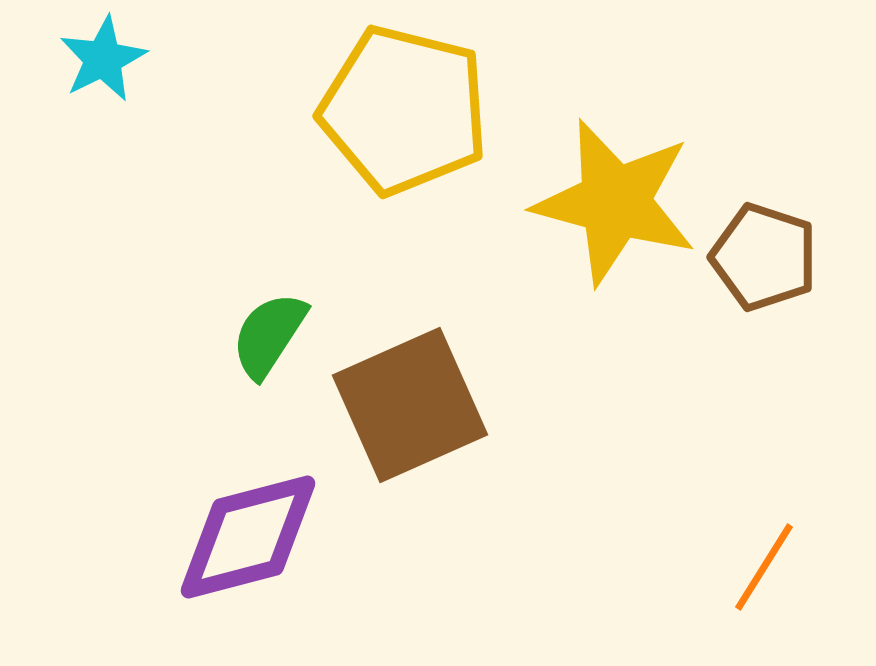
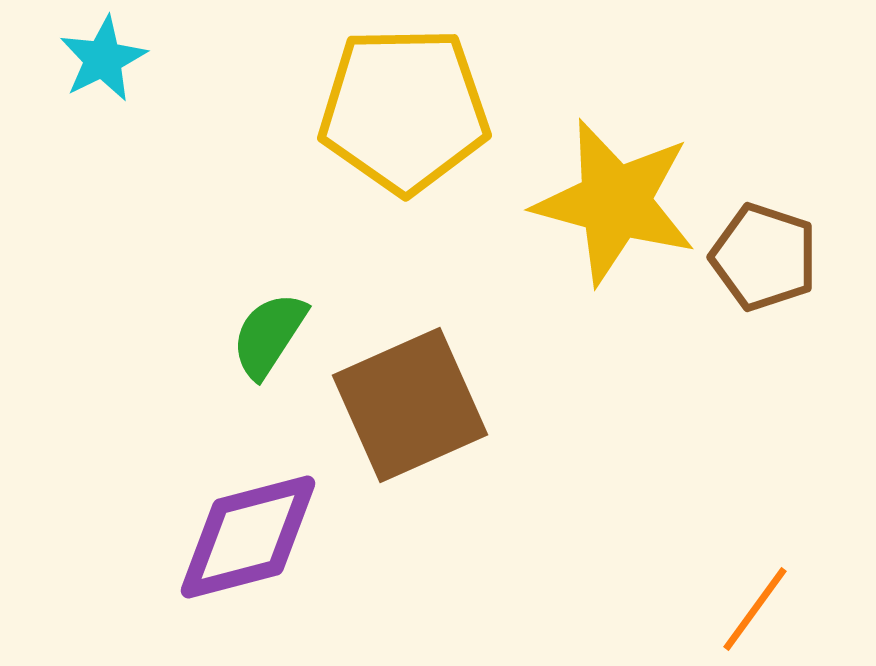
yellow pentagon: rotated 15 degrees counterclockwise
orange line: moved 9 px left, 42 px down; rotated 4 degrees clockwise
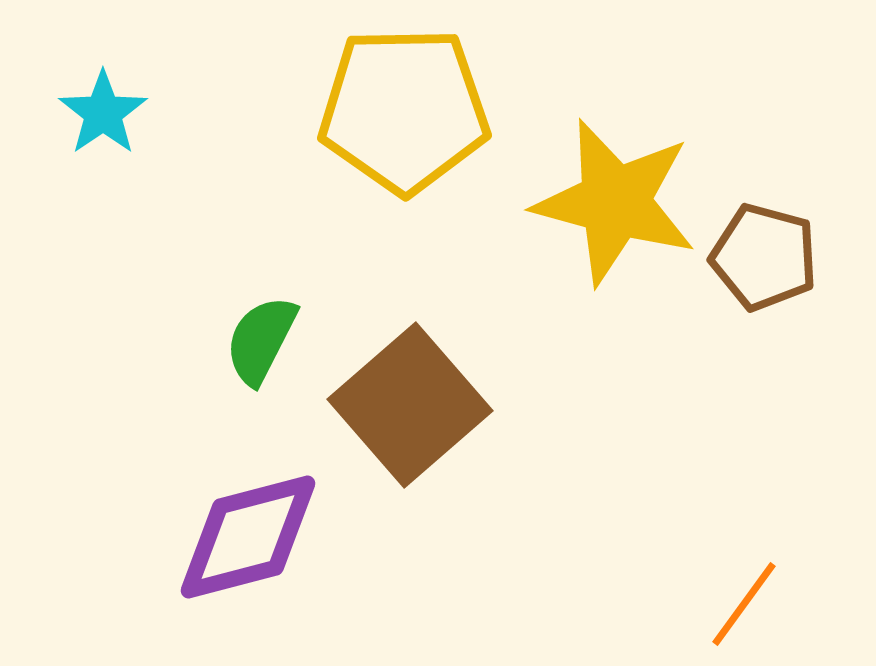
cyan star: moved 54 px down; rotated 8 degrees counterclockwise
brown pentagon: rotated 3 degrees counterclockwise
green semicircle: moved 8 px left, 5 px down; rotated 6 degrees counterclockwise
brown square: rotated 17 degrees counterclockwise
orange line: moved 11 px left, 5 px up
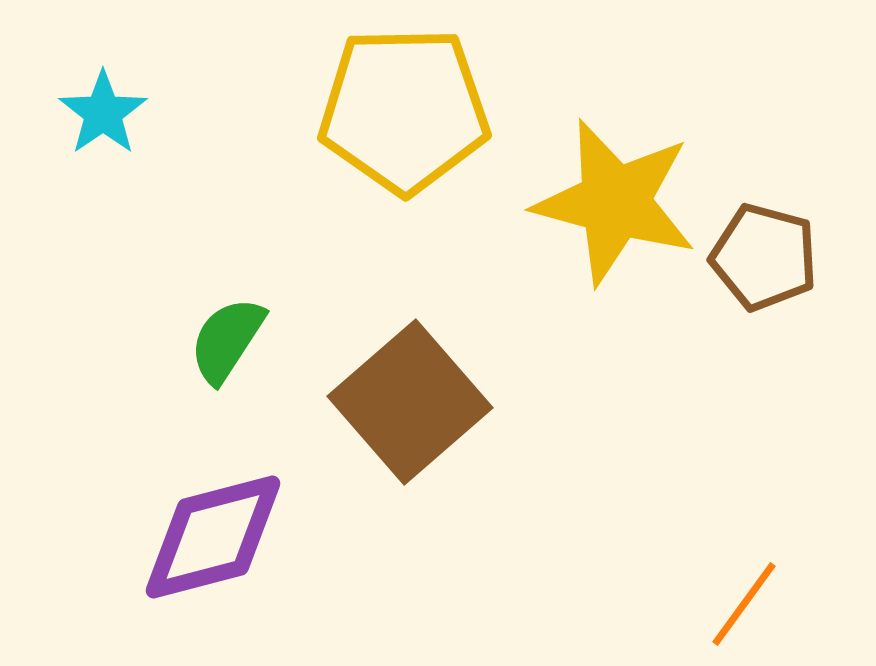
green semicircle: moved 34 px left; rotated 6 degrees clockwise
brown square: moved 3 px up
purple diamond: moved 35 px left
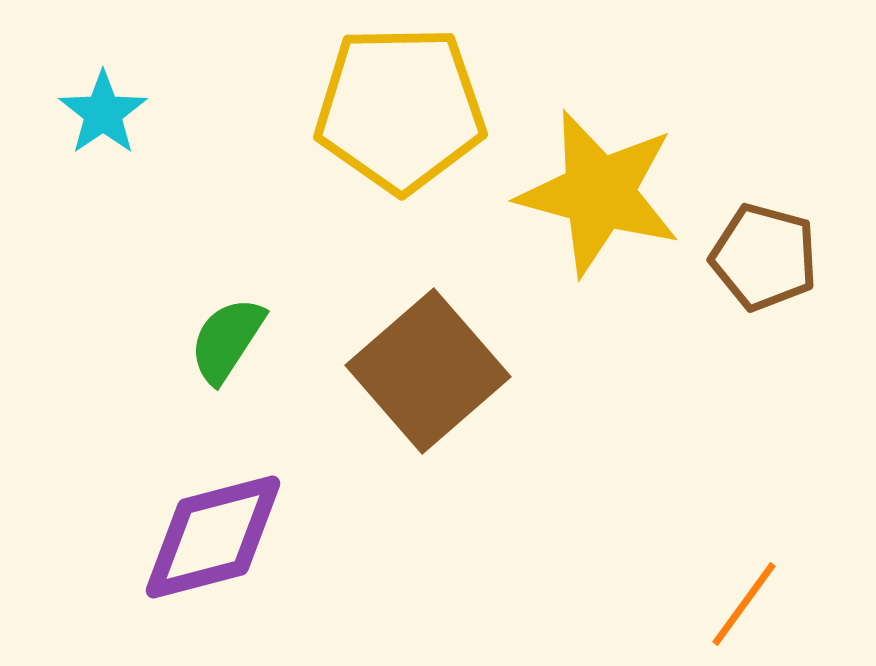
yellow pentagon: moved 4 px left, 1 px up
yellow star: moved 16 px left, 9 px up
brown square: moved 18 px right, 31 px up
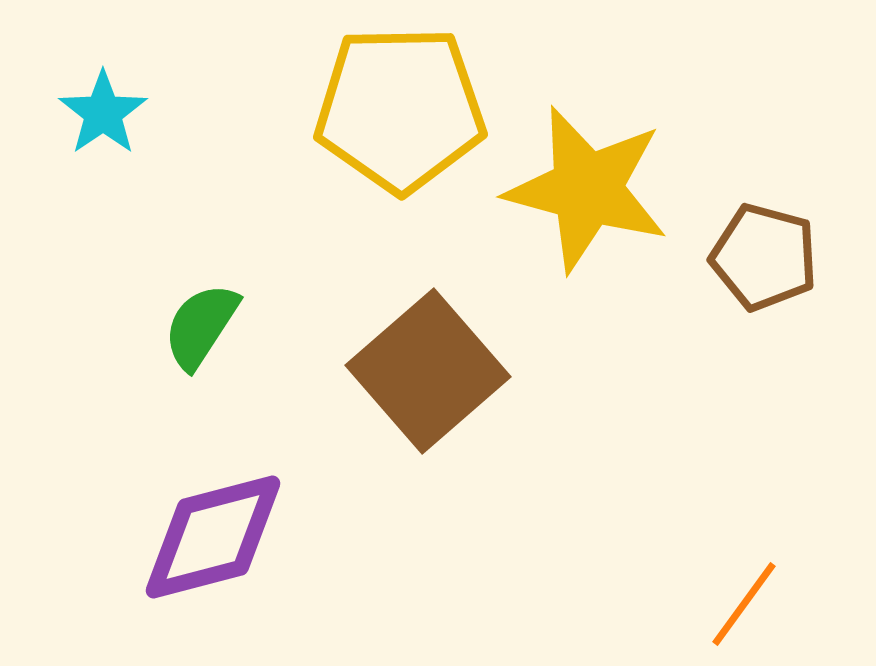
yellow star: moved 12 px left, 4 px up
green semicircle: moved 26 px left, 14 px up
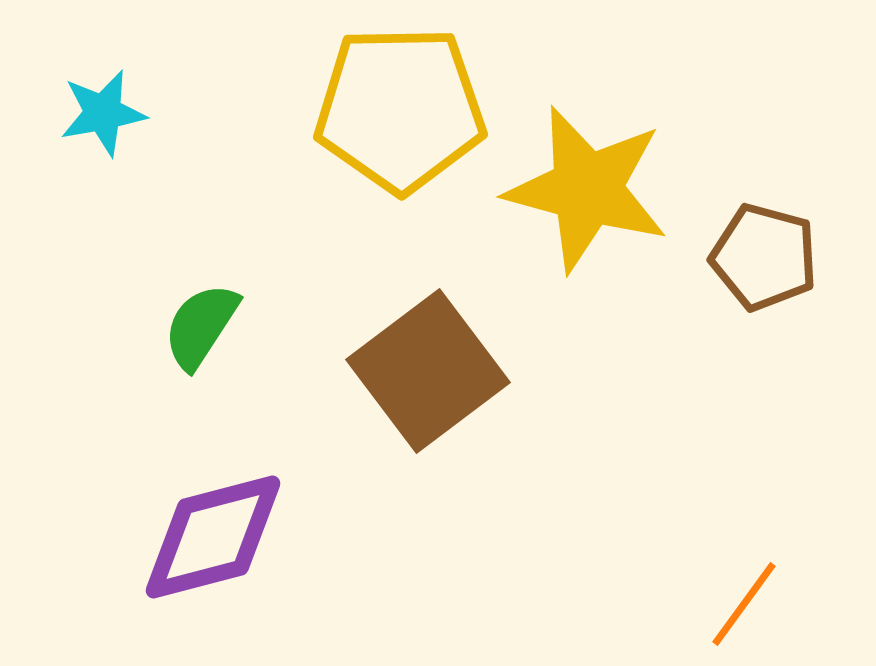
cyan star: rotated 24 degrees clockwise
brown square: rotated 4 degrees clockwise
